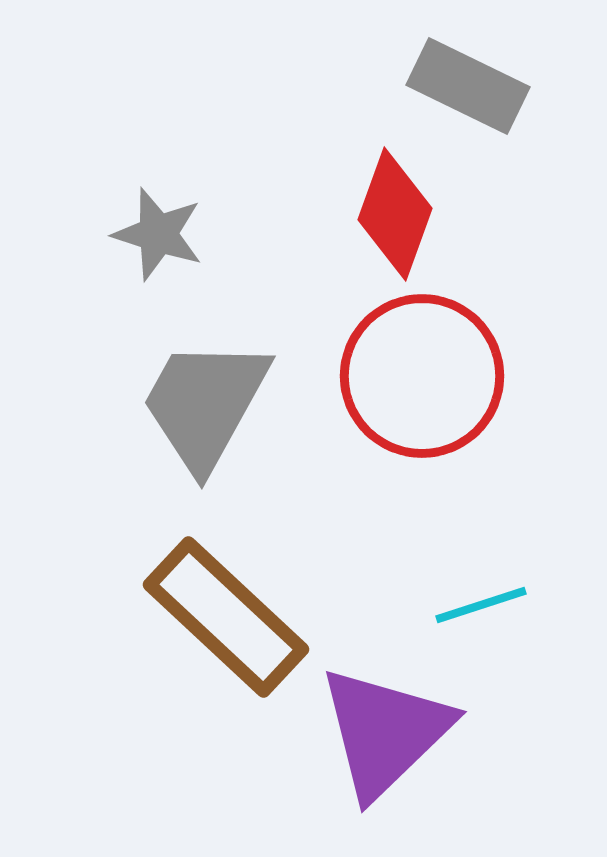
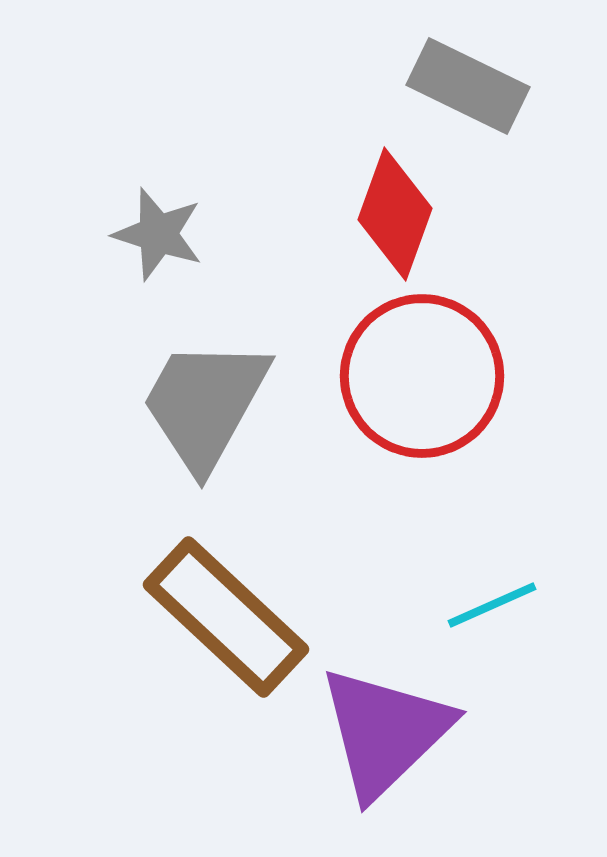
cyan line: moved 11 px right; rotated 6 degrees counterclockwise
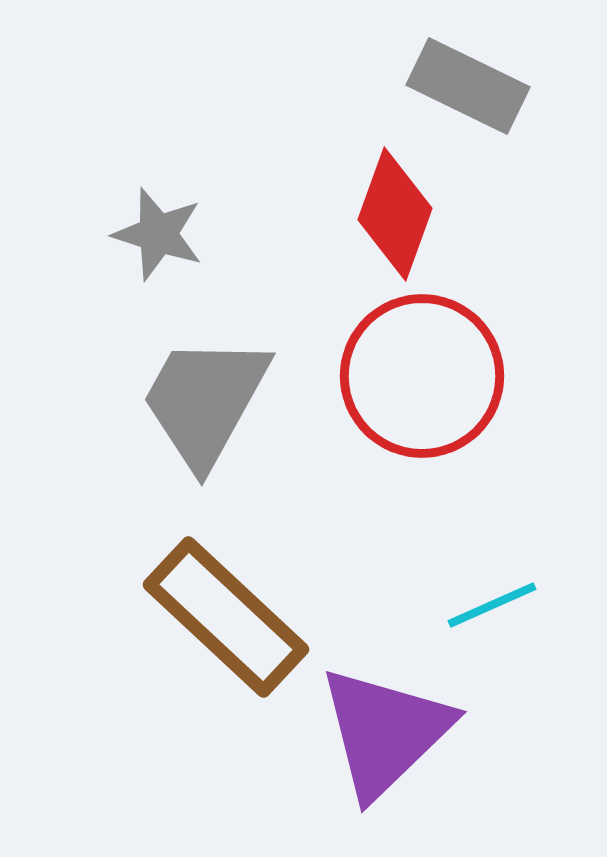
gray trapezoid: moved 3 px up
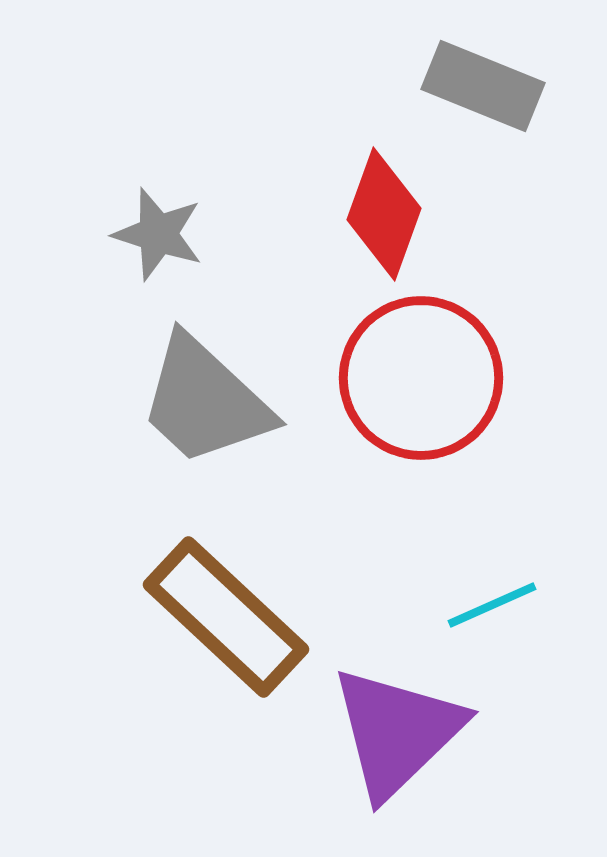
gray rectangle: moved 15 px right; rotated 4 degrees counterclockwise
red diamond: moved 11 px left
red circle: moved 1 px left, 2 px down
gray trapezoid: rotated 76 degrees counterclockwise
purple triangle: moved 12 px right
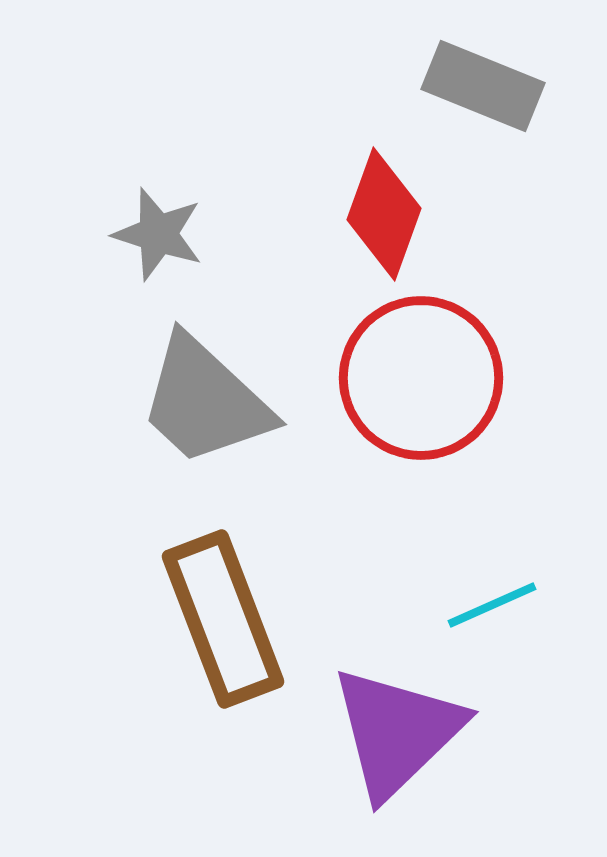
brown rectangle: moved 3 px left, 2 px down; rotated 26 degrees clockwise
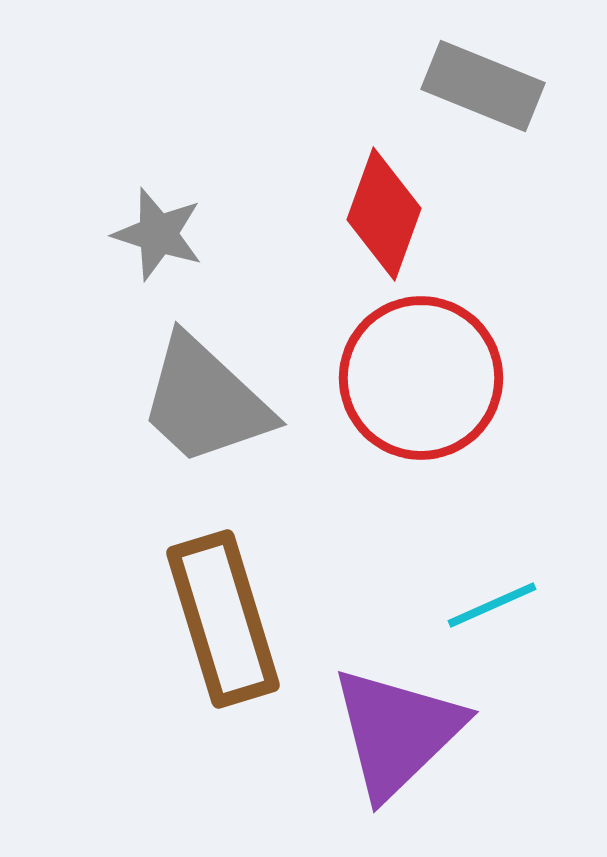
brown rectangle: rotated 4 degrees clockwise
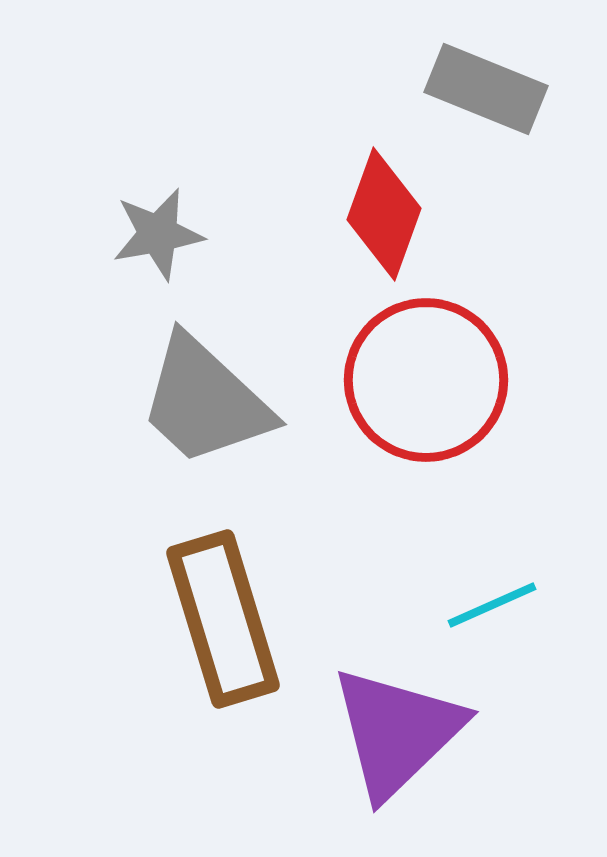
gray rectangle: moved 3 px right, 3 px down
gray star: rotated 28 degrees counterclockwise
red circle: moved 5 px right, 2 px down
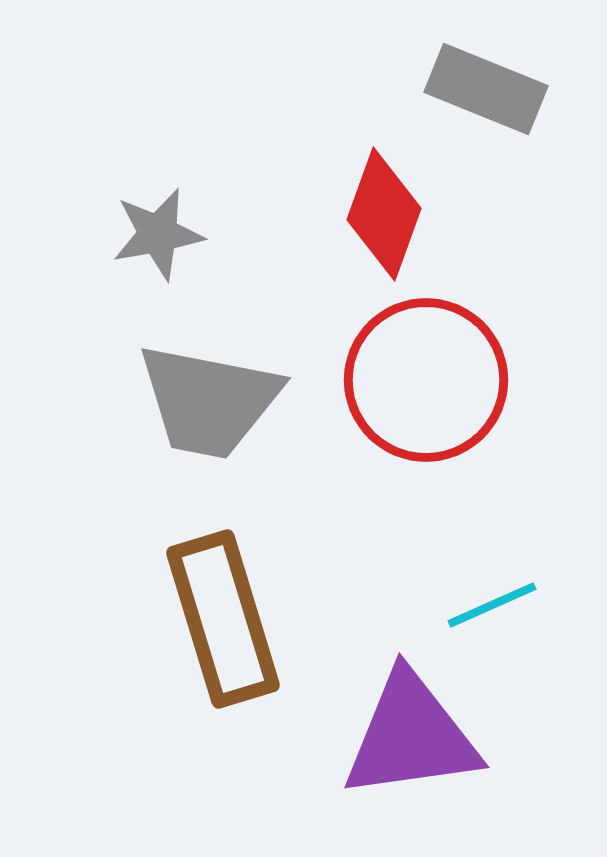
gray trapezoid: moved 4 px right; rotated 32 degrees counterclockwise
purple triangle: moved 14 px right, 4 px down; rotated 36 degrees clockwise
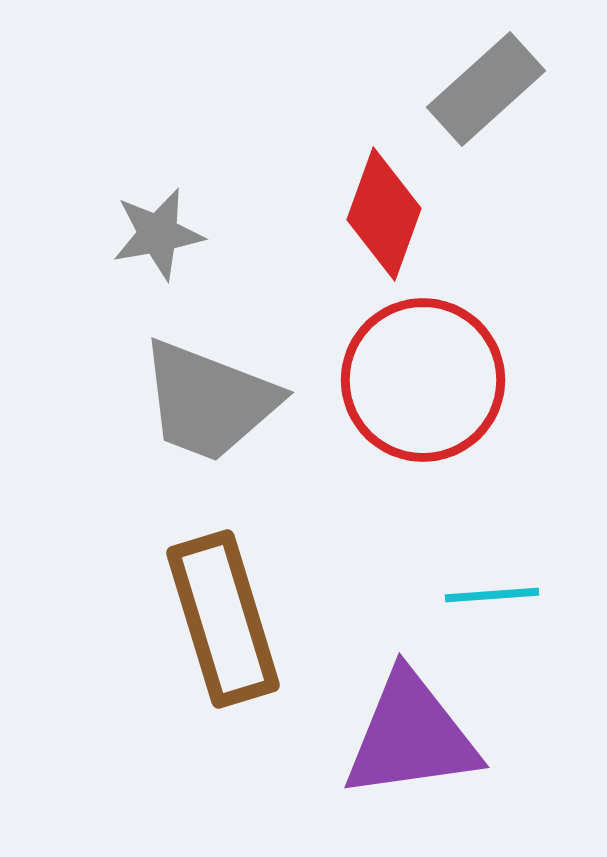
gray rectangle: rotated 64 degrees counterclockwise
red circle: moved 3 px left
gray trapezoid: rotated 10 degrees clockwise
cyan line: moved 10 px up; rotated 20 degrees clockwise
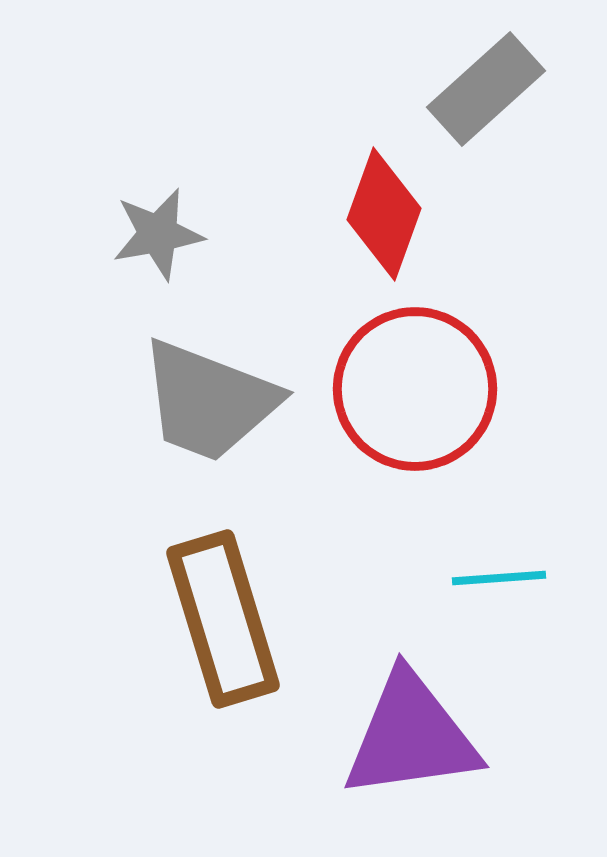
red circle: moved 8 px left, 9 px down
cyan line: moved 7 px right, 17 px up
